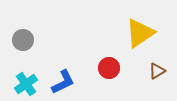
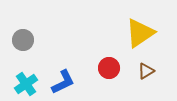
brown triangle: moved 11 px left
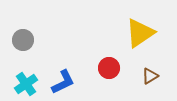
brown triangle: moved 4 px right, 5 px down
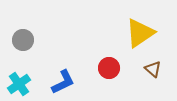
brown triangle: moved 3 px right, 7 px up; rotated 48 degrees counterclockwise
cyan cross: moved 7 px left
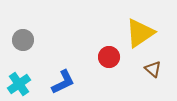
red circle: moved 11 px up
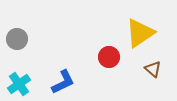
gray circle: moved 6 px left, 1 px up
